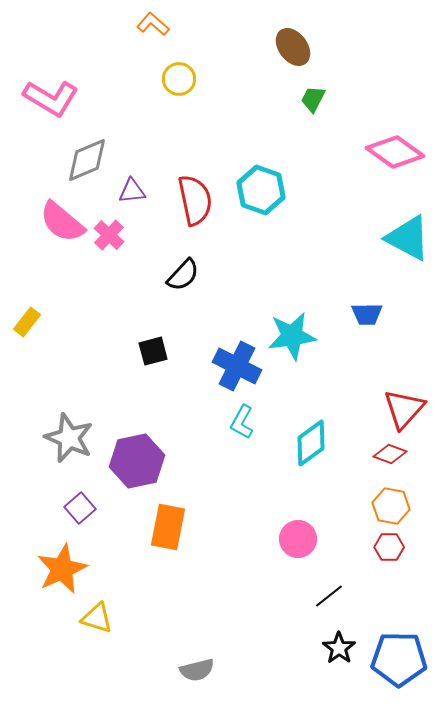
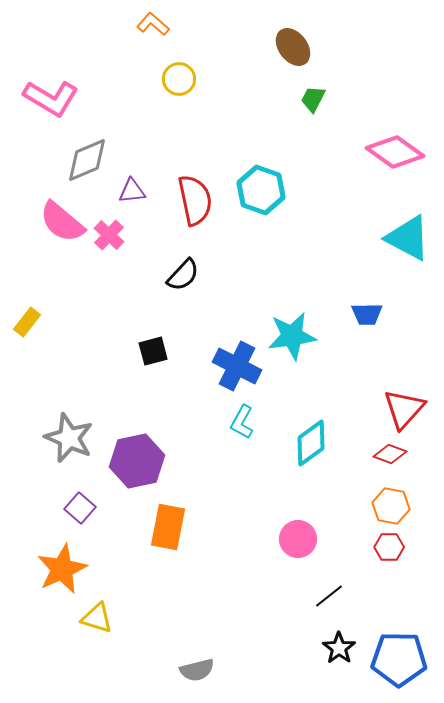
purple square: rotated 8 degrees counterclockwise
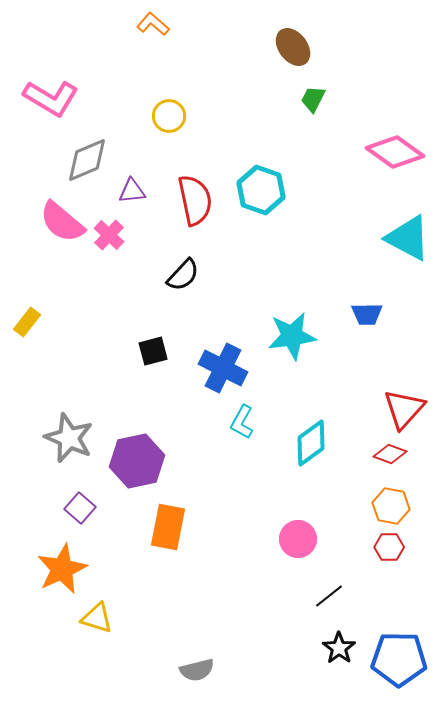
yellow circle: moved 10 px left, 37 px down
blue cross: moved 14 px left, 2 px down
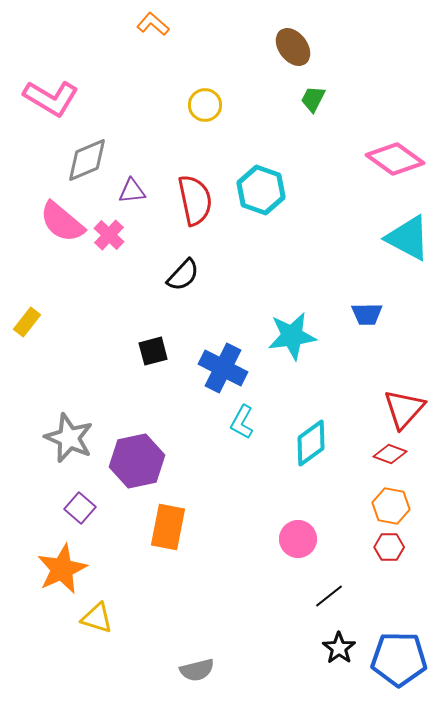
yellow circle: moved 36 px right, 11 px up
pink diamond: moved 7 px down
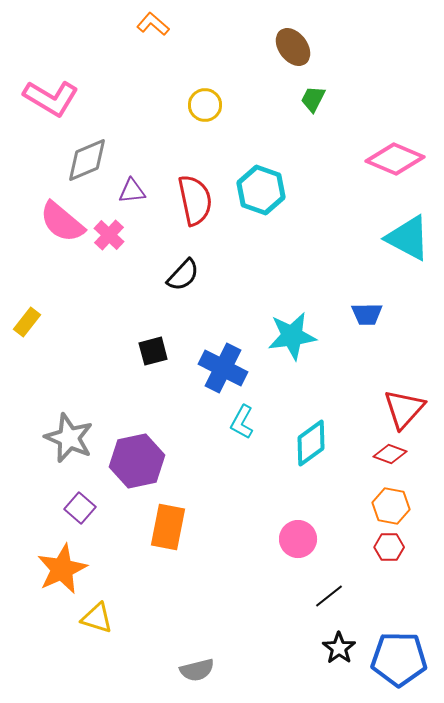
pink diamond: rotated 12 degrees counterclockwise
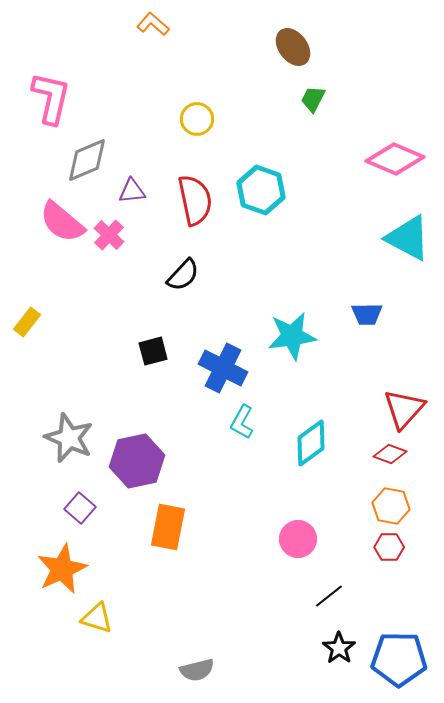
pink L-shape: rotated 108 degrees counterclockwise
yellow circle: moved 8 px left, 14 px down
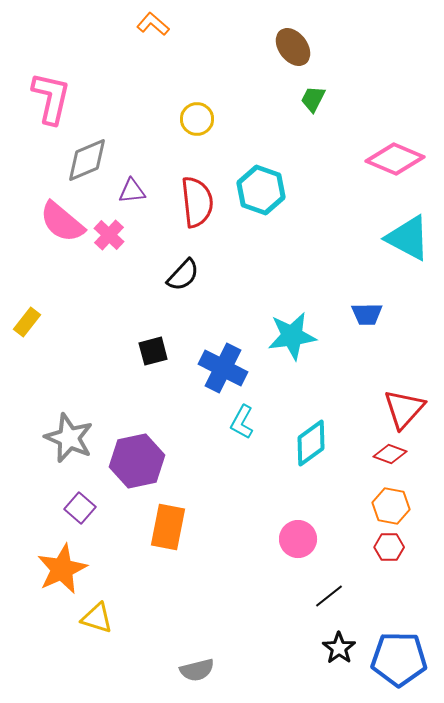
red semicircle: moved 2 px right, 2 px down; rotated 6 degrees clockwise
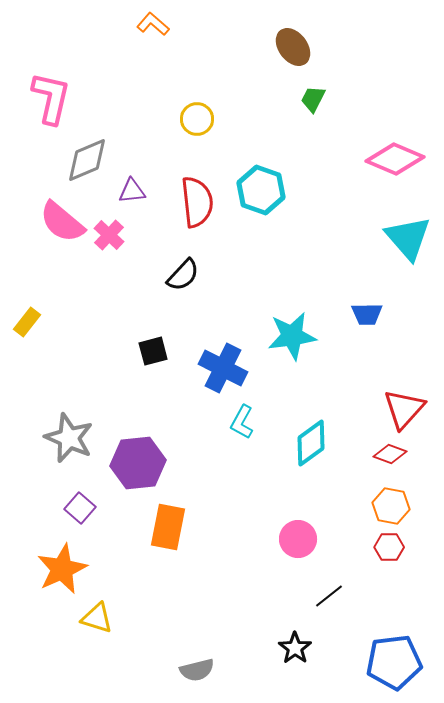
cyan triangle: rotated 21 degrees clockwise
purple hexagon: moved 1 px right, 2 px down; rotated 6 degrees clockwise
black star: moved 44 px left
blue pentagon: moved 5 px left, 3 px down; rotated 8 degrees counterclockwise
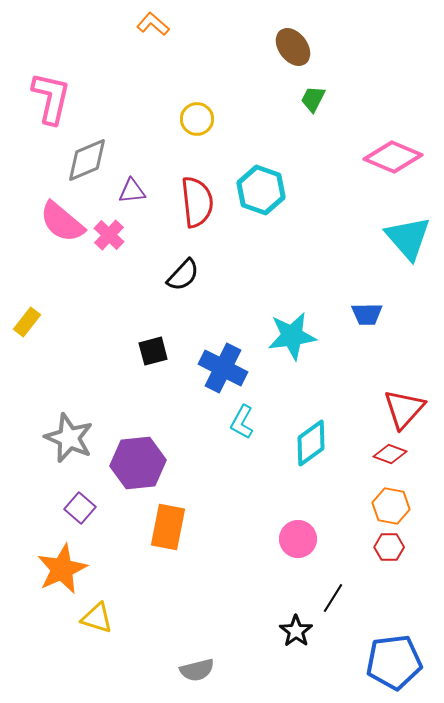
pink diamond: moved 2 px left, 2 px up
black line: moved 4 px right, 2 px down; rotated 20 degrees counterclockwise
black star: moved 1 px right, 17 px up
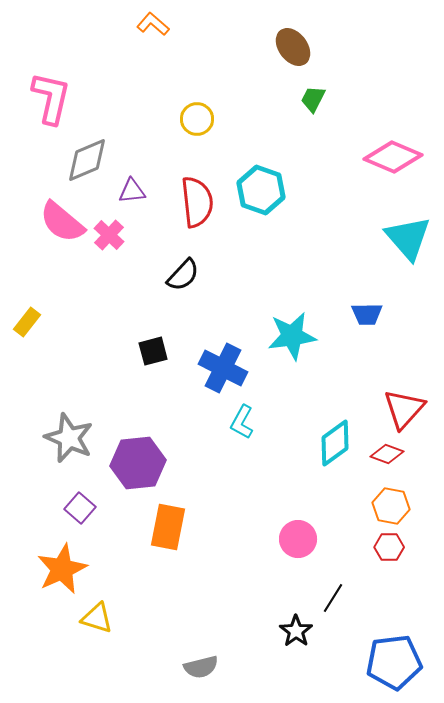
cyan diamond: moved 24 px right
red diamond: moved 3 px left
gray semicircle: moved 4 px right, 3 px up
